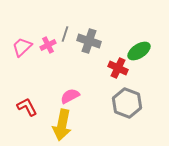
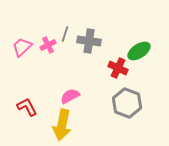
gray cross: rotated 10 degrees counterclockwise
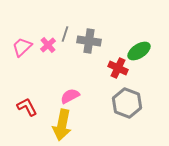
pink cross: rotated 14 degrees counterclockwise
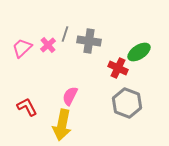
pink trapezoid: moved 1 px down
green ellipse: moved 1 px down
pink semicircle: rotated 36 degrees counterclockwise
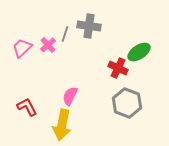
gray cross: moved 15 px up
